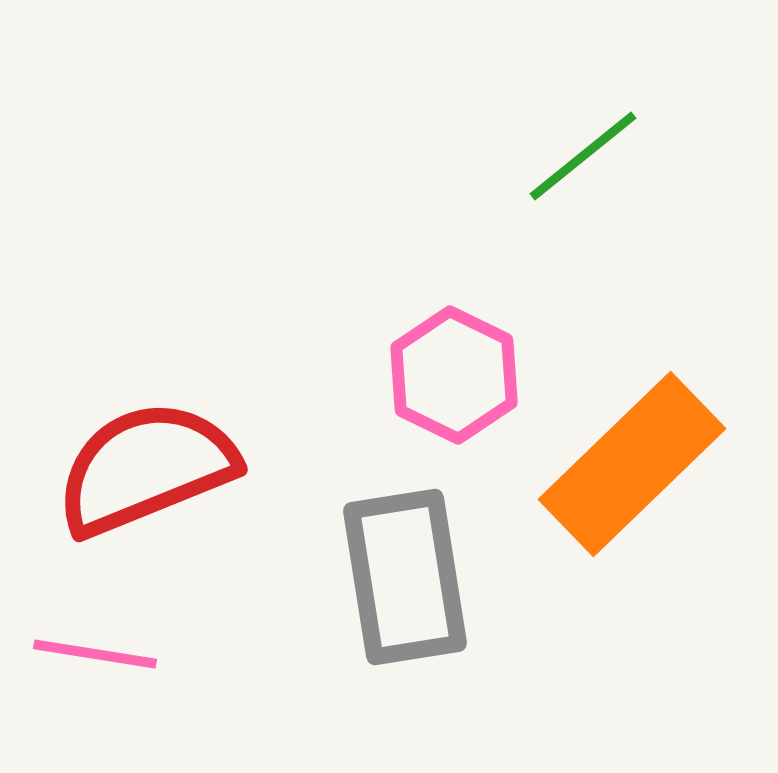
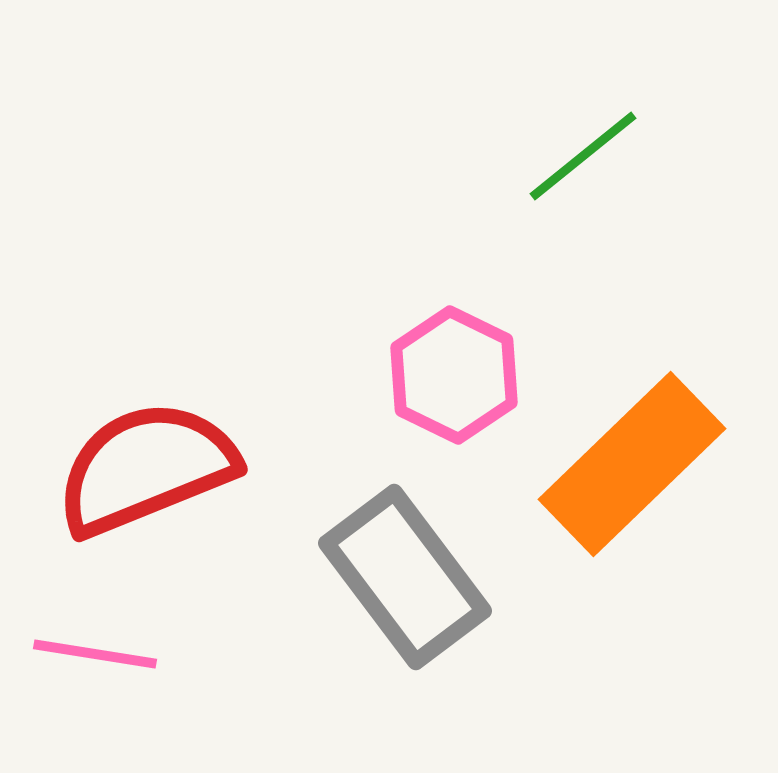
gray rectangle: rotated 28 degrees counterclockwise
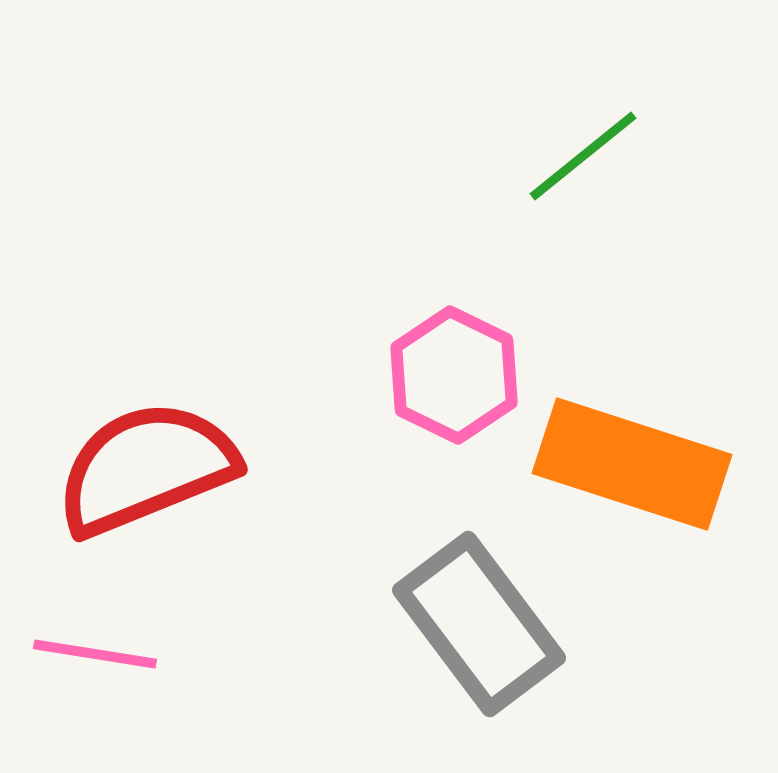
orange rectangle: rotated 62 degrees clockwise
gray rectangle: moved 74 px right, 47 px down
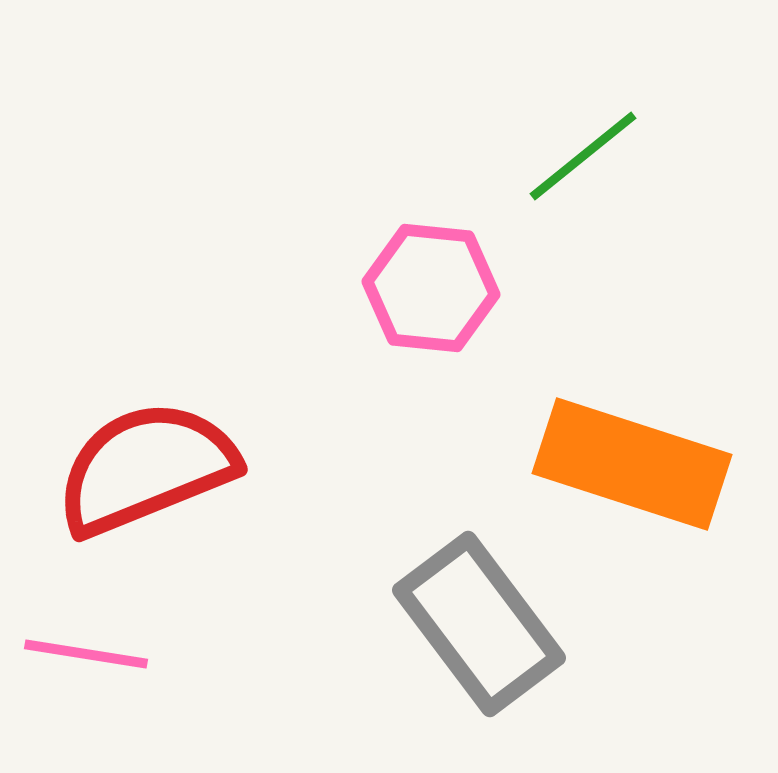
pink hexagon: moved 23 px left, 87 px up; rotated 20 degrees counterclockwise
pink line: moved 9 px left
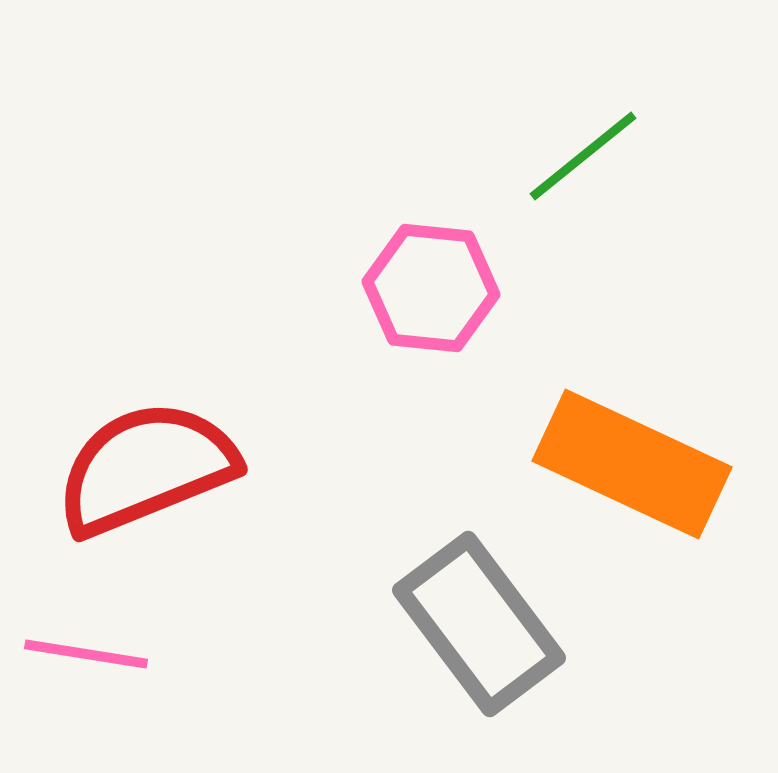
orange rectangle: rotated 7 degrees clockwise
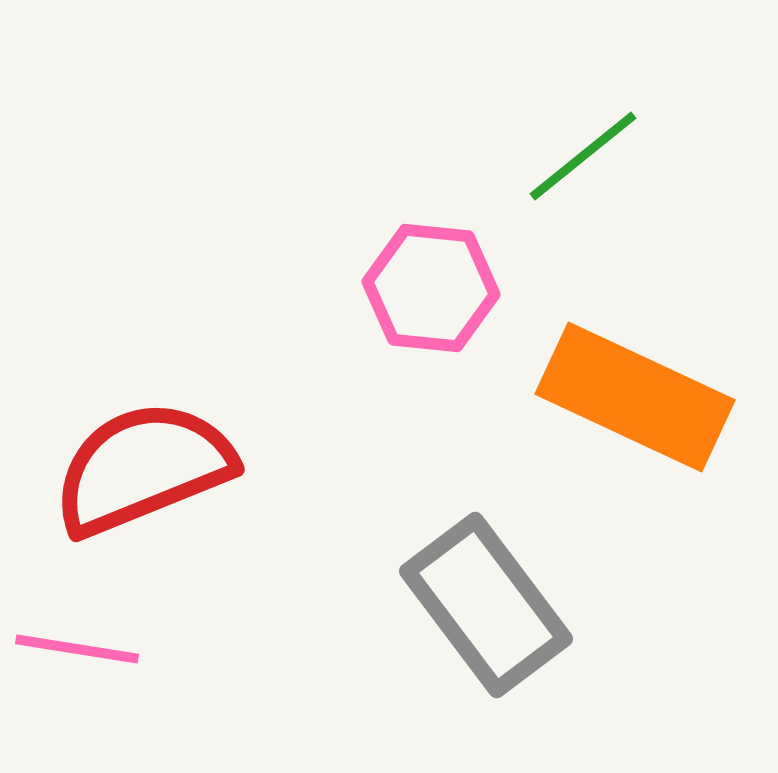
orange rectangle: moved 3 px right, 67 px up
red semicircle: moved 3 px left
gray rectangle: moved 7 px right, 19 px up
pink line: moved 9 px left, 5 px up
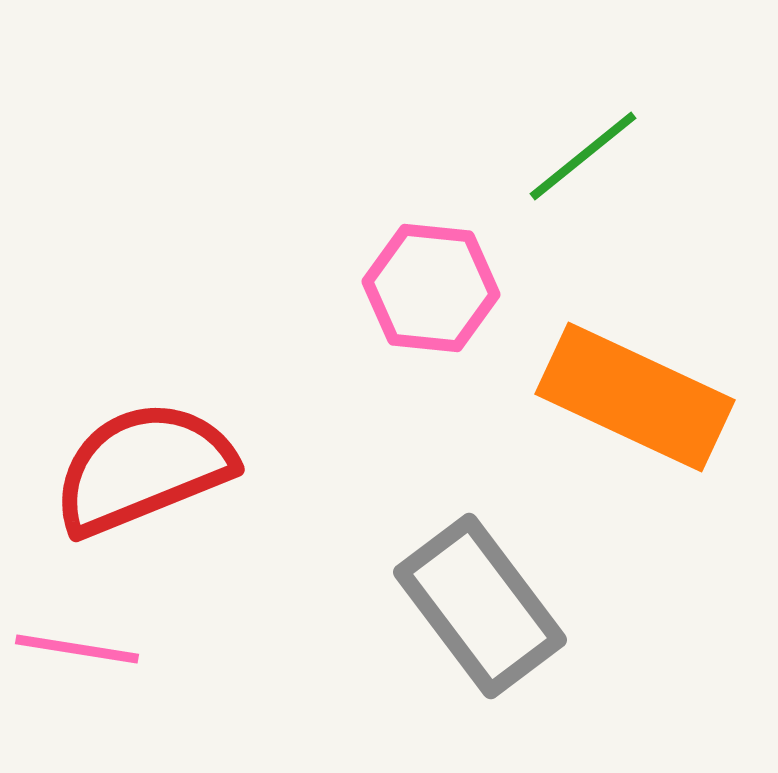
gray rectangle: moved 6 px left, 1 px down
